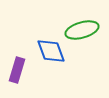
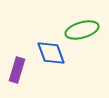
blue diamond: moved 2 px down
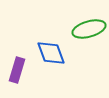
green ellipse: moved 7 px right, 1 px up
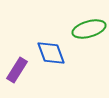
purple rectangle: rotated 15 degrees clockwise
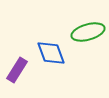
green ellipse: moved 1 px left, 3 px down
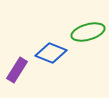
blue diamond: rotated 48 degrees counterclockwise
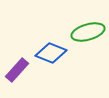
purple rectangle: rotated 10 degrees clockwise
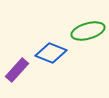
green ellipse: moved 1 px up
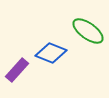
green ellipse: rotated 52 degrees clockwise
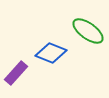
purple rectangle: moved 1 px left, 3 px down
